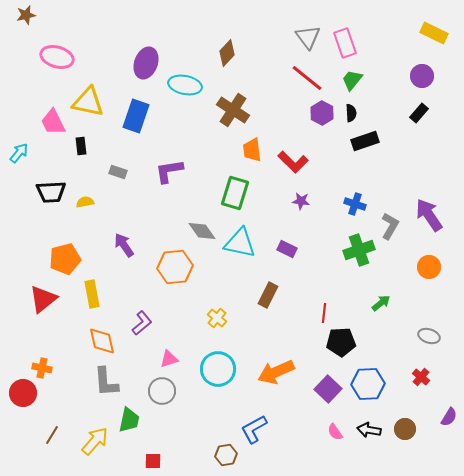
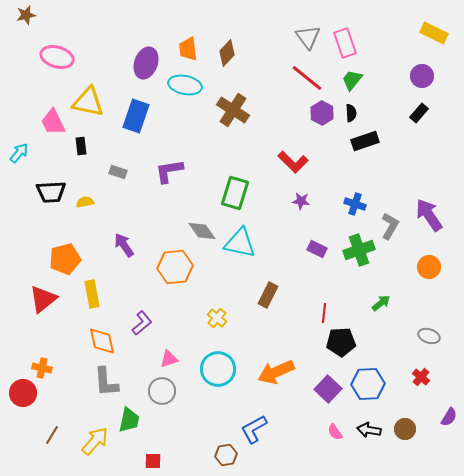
orange trapezoid at (252, 150): moved 64 px left, 101 px up
purple rectangle at (287, 249): moved 30 px right
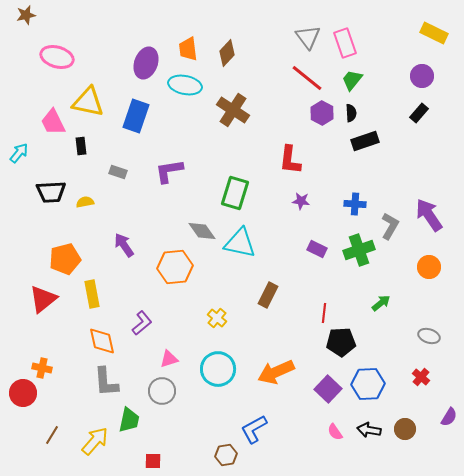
red L-shape at (293, 162): moved 3 px left, 2 px up; rotated 52 degrees clockwise
blue cross at (355, 204): rotated 15 degrees counterclockwise
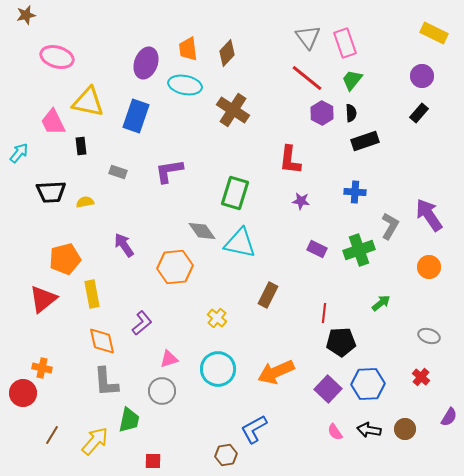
blue cross at (355, 204): moved 12 px up
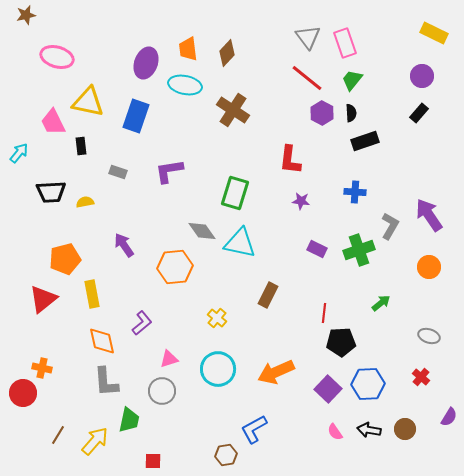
brown line at (52, 435): moved 6 px right
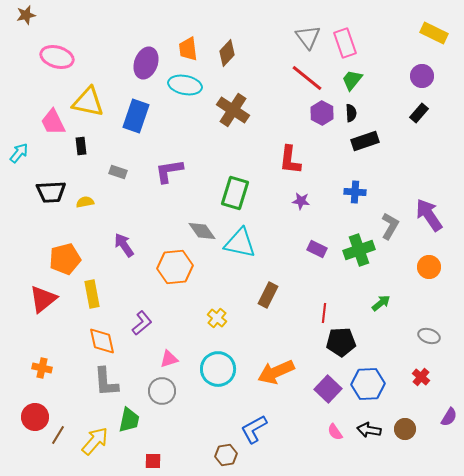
red circle at (23, 393): moved 12 px right, 24 px down
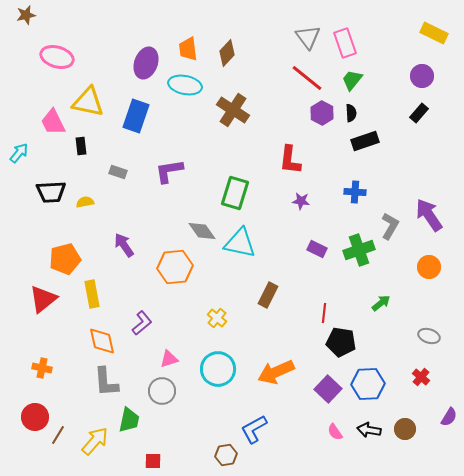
black pentagon at (341, 342): rotated 12 degrees clockwise
